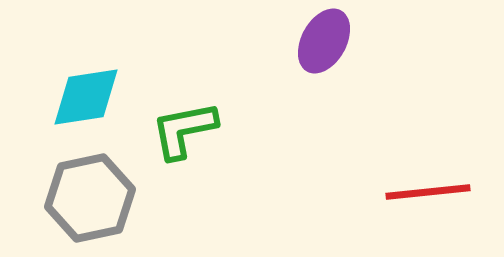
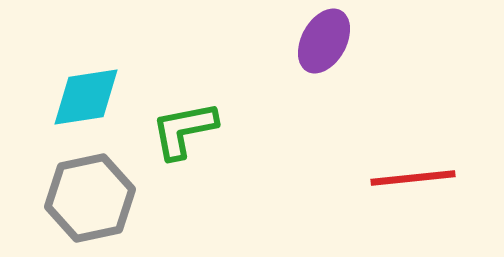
red line: moved 15 px left, 14 px up
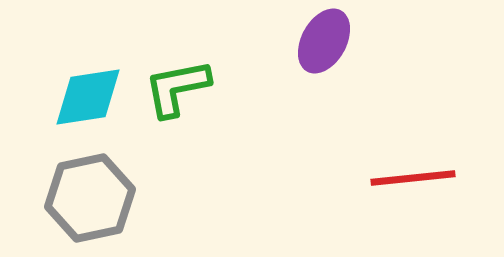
cyan diamond: moved 2 px right
green L-shape: moved 7 px left, 42 px up
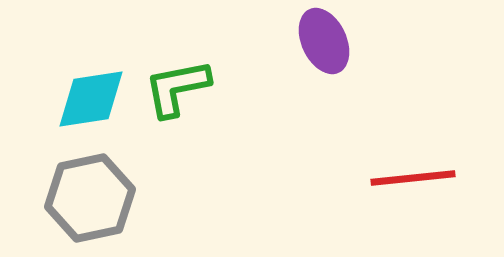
purple ellipse: rotated 54 degrees counterclockwise
cyan diamond: moved 3 px right, 2 px down
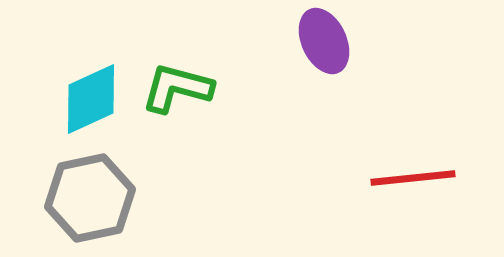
green L-shape: rotated 26 degrees clockwise
cyan diamond: rotated 16 degrees counterclockwise
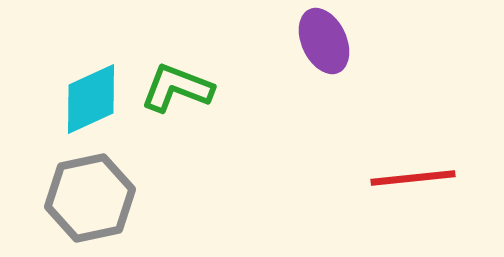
green L-shape: rotated 6 degrees clockwise
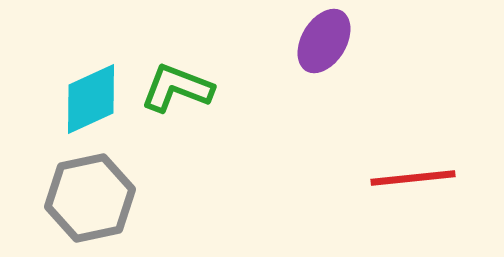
purple ellipse: rotated 56 degrees clockwise
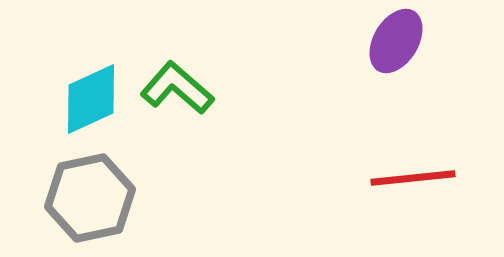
purple ellipse: moved 72 px right
green L-shape: rotated 20 degrees clockwise
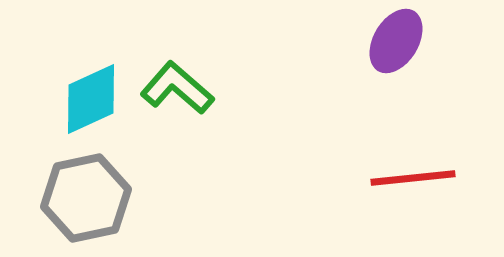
gray hexagon: moved 4 px left
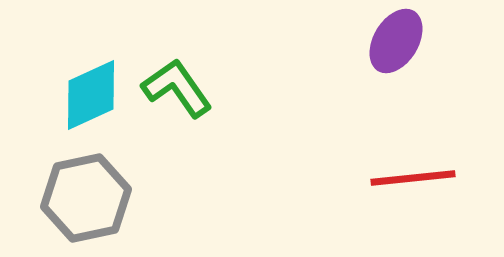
green L-shape: rotated 14 degrees clockwise
cyan diamond: moved 4 px up
